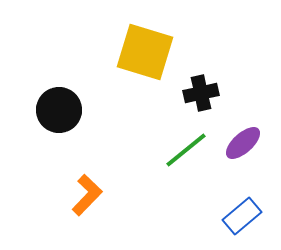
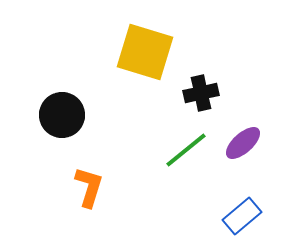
black circle: moved 3 px right, 5 px down
orange L-shape: moved 2 px right, 8 px up; rotated 27 degrees counterclockwise
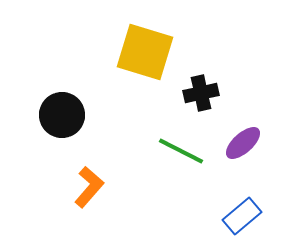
green line: moved 5 px left, 1 px down; rotated 66 degrees clockwise
orange L-shape: rotated 24 degrees clockwise
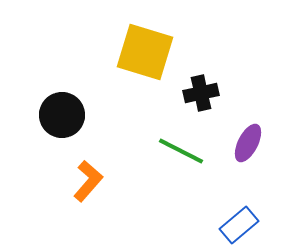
purple ellipse: moved 5 px right; rotated 21 degrees counterclockwise
orange L-shape: moved 1 px left, 6 px up
blue rectangle: moved 3 px left, 9 px down
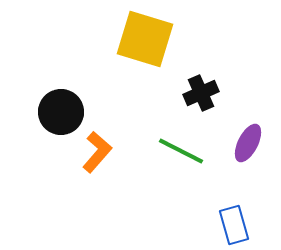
yellow square: moved 13 px up
black cross: rotated 12 degrees counterclockwise
black circle: moved 1 px left, 3 px up
orange L-shape: moved 9 px right, 29 px up
blue rectangle: moved 5 px left; rotated 66 degrees counterclockwise
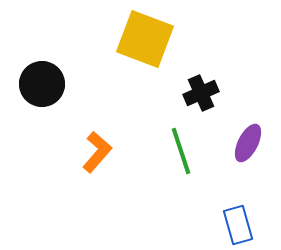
yellow square: rotated 4 degrees clockwise
black circle: moved 19 px left, 28 px up
green line: rotated 45 degrees clockwise
blue rectangle: moved 4 px right
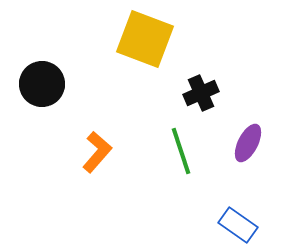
blue rectangle: rotated 39 degrees counterclockwise
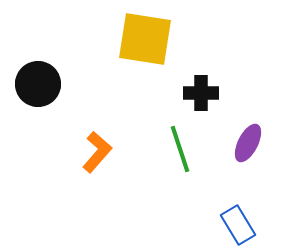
yellow square: rotated 12 degrees counterclockwise
black circle: moved 4 px left
black cross: rotated 24 degrees clockwise
green line: moved 1 px left, 2 px up
blue rectangle: rotated 24 degrees clockwise
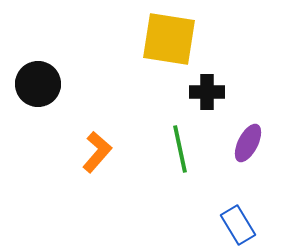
yellow square: moved 24 px right
black cross: moved 6 px right, 1 px up
green line: rotated 6 degrees clockwise
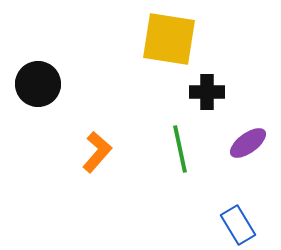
purple ellipse: rotated 27 degrees clockwise
